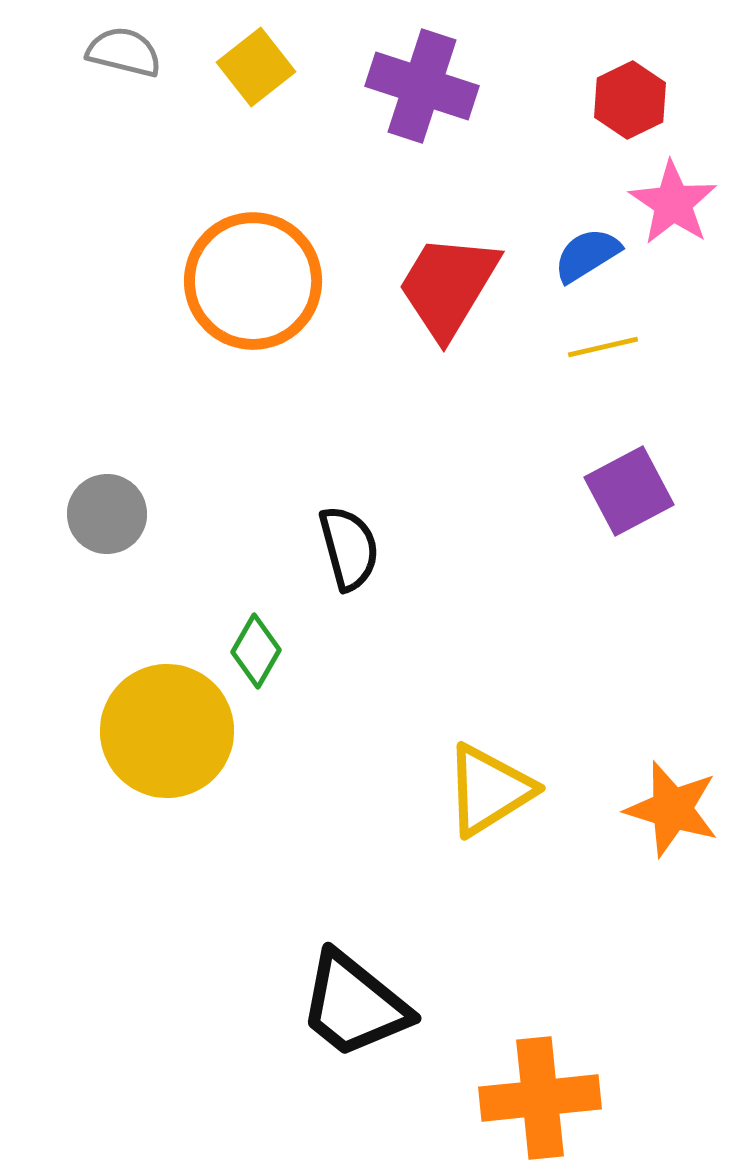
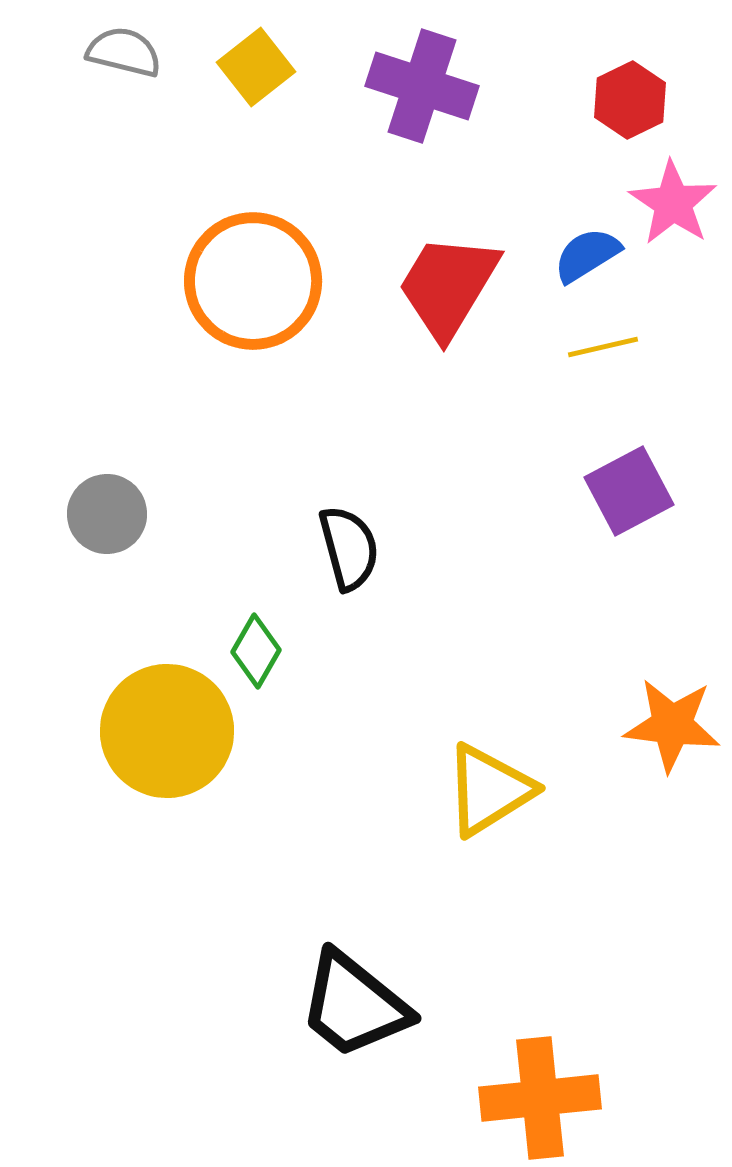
orange star: moved 84 px up; rotated 10 degrees counterclockwise
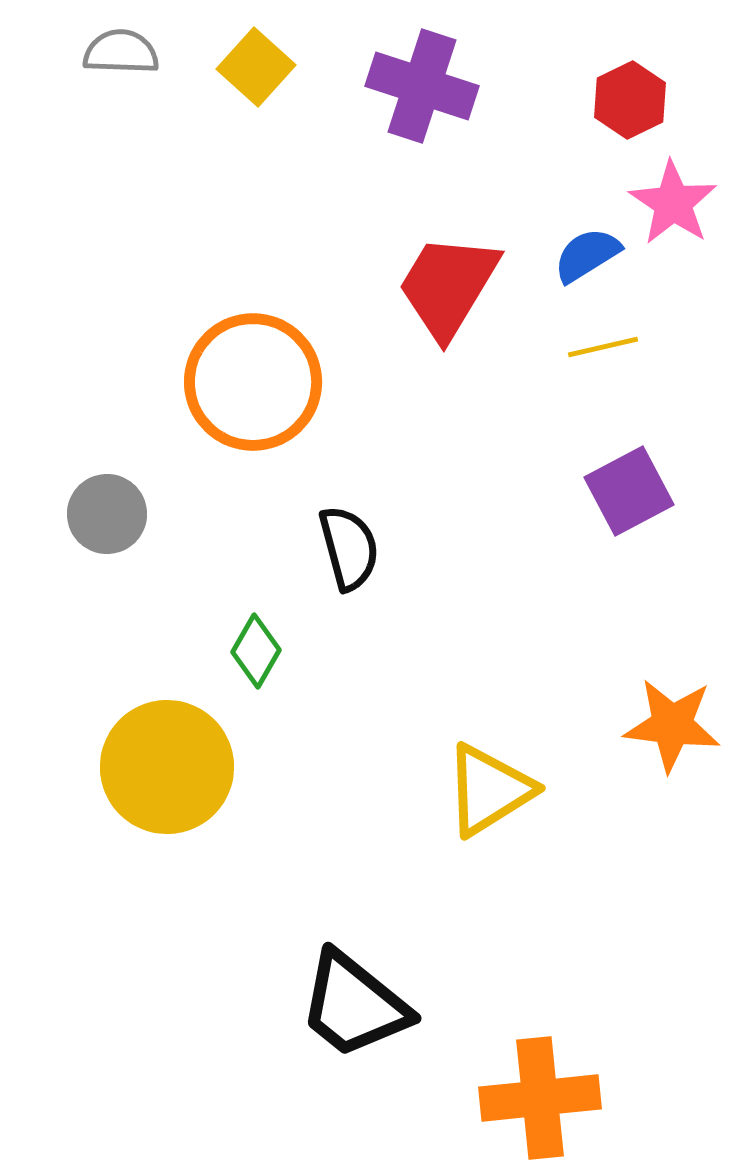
gray semicircle: moved 3 px left; rotated 12 degrees counterclockwise
yellow square: rotated 10 degrees counterclockwise
orange circle: moved 101 px down
yellow circle: moved 36 px down
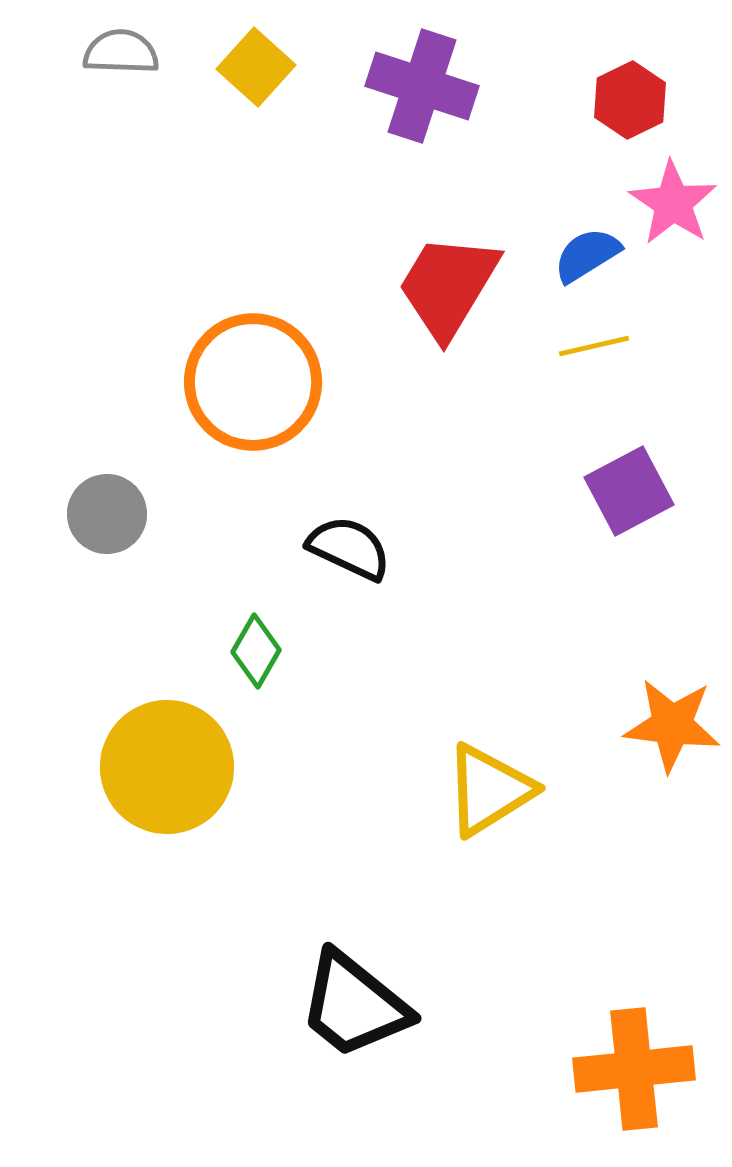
yellow line: moved 9 px left, 1 px up
black semicircle: rotated 50 degrees counterclockwise
orange cross: moved 94 px right, 29 px up
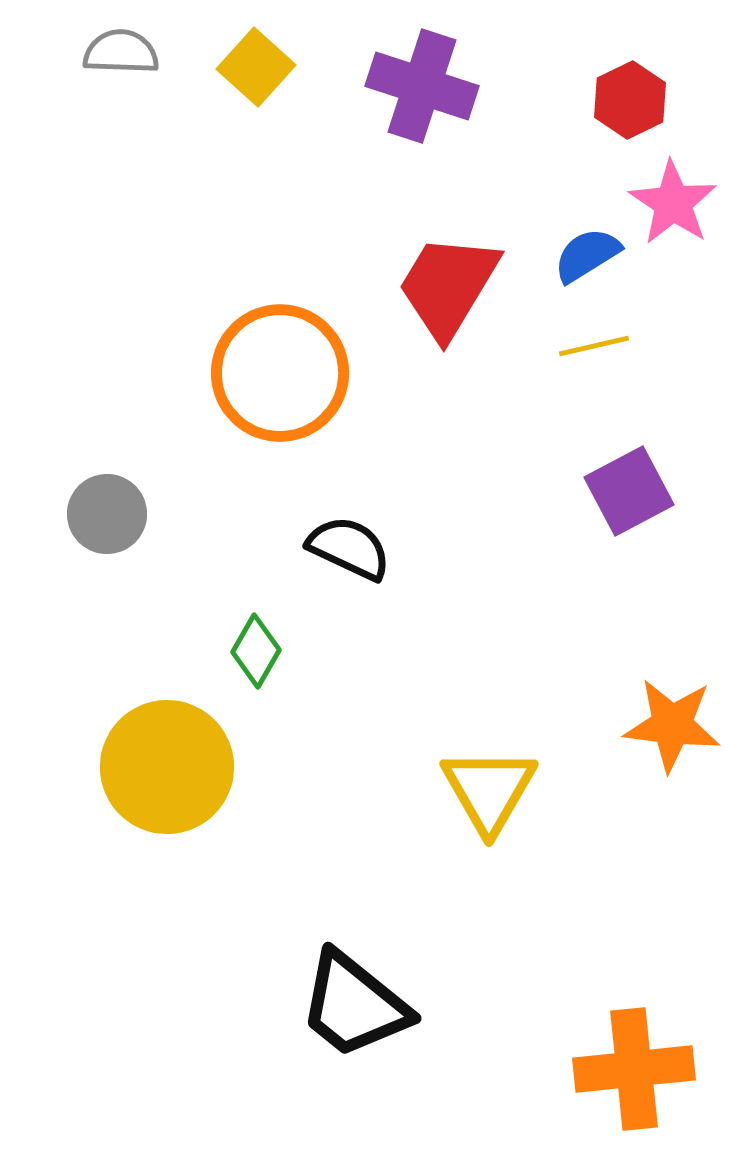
orange circle: moved 27 px right, 9 px up
yellow triangle: rotated 28 degrees counterclockwise
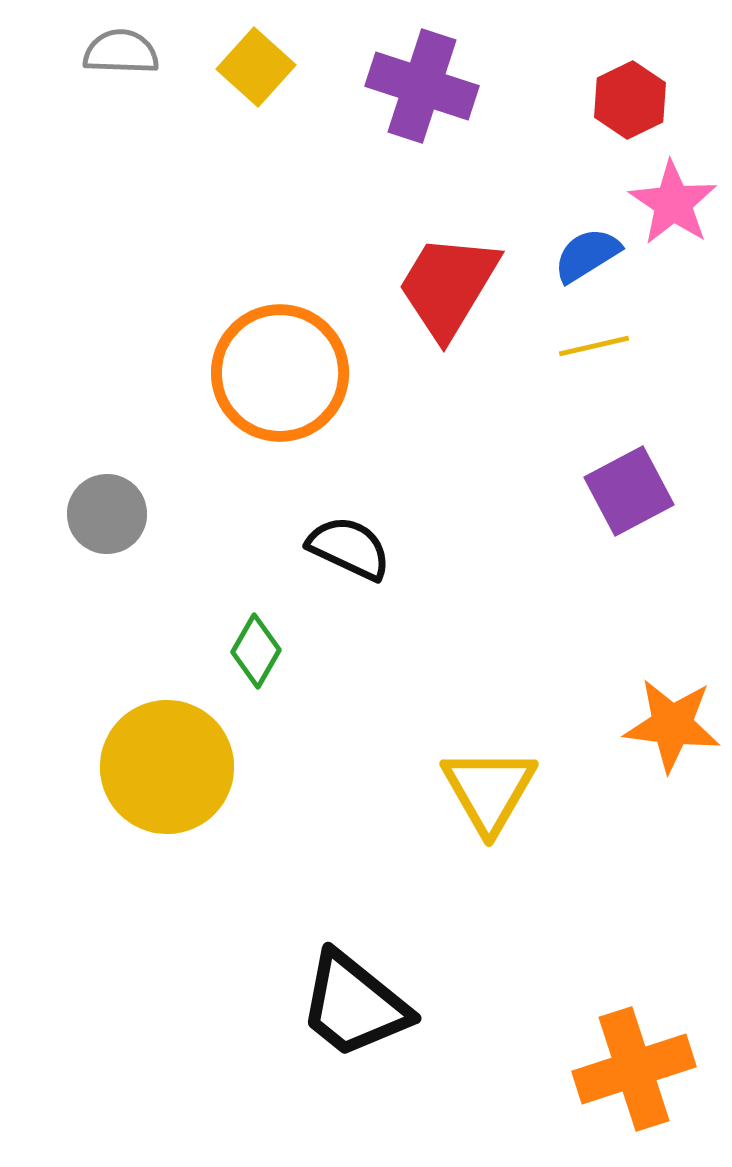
orange cross: rotated 12 degrees counterclockwise
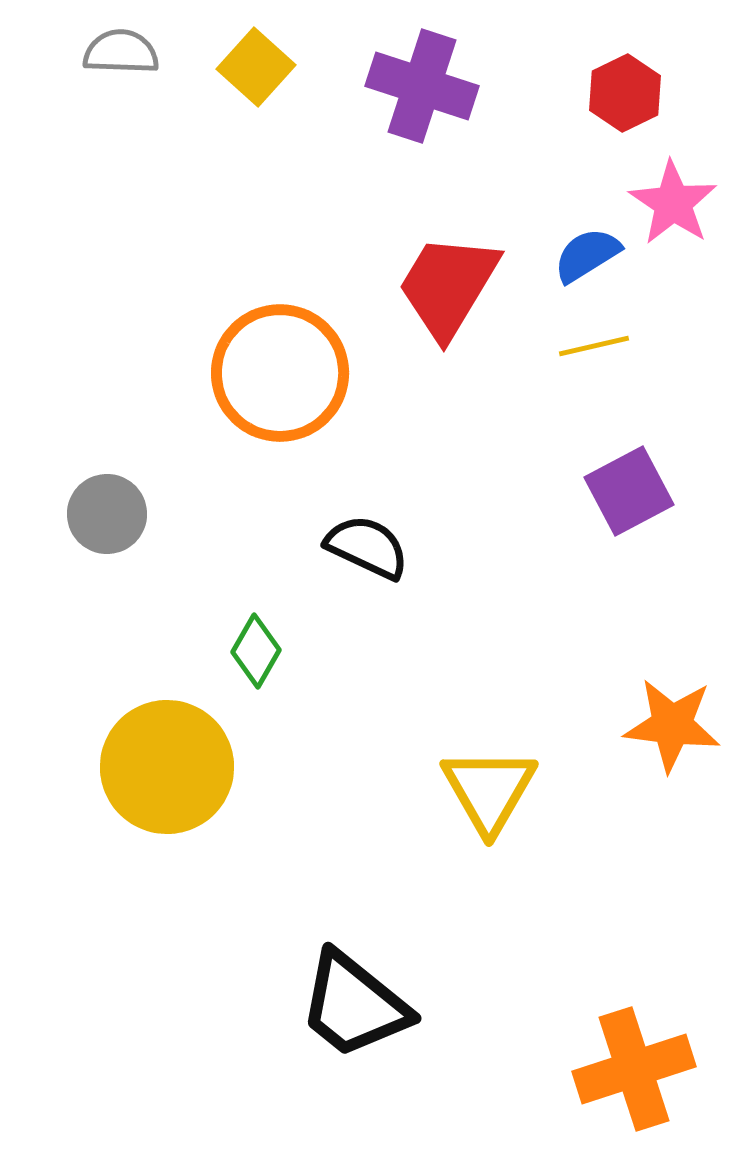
red hexagon: moved 5 px left, 7 px up
black semicircle: moved 18 px right, 1 px up
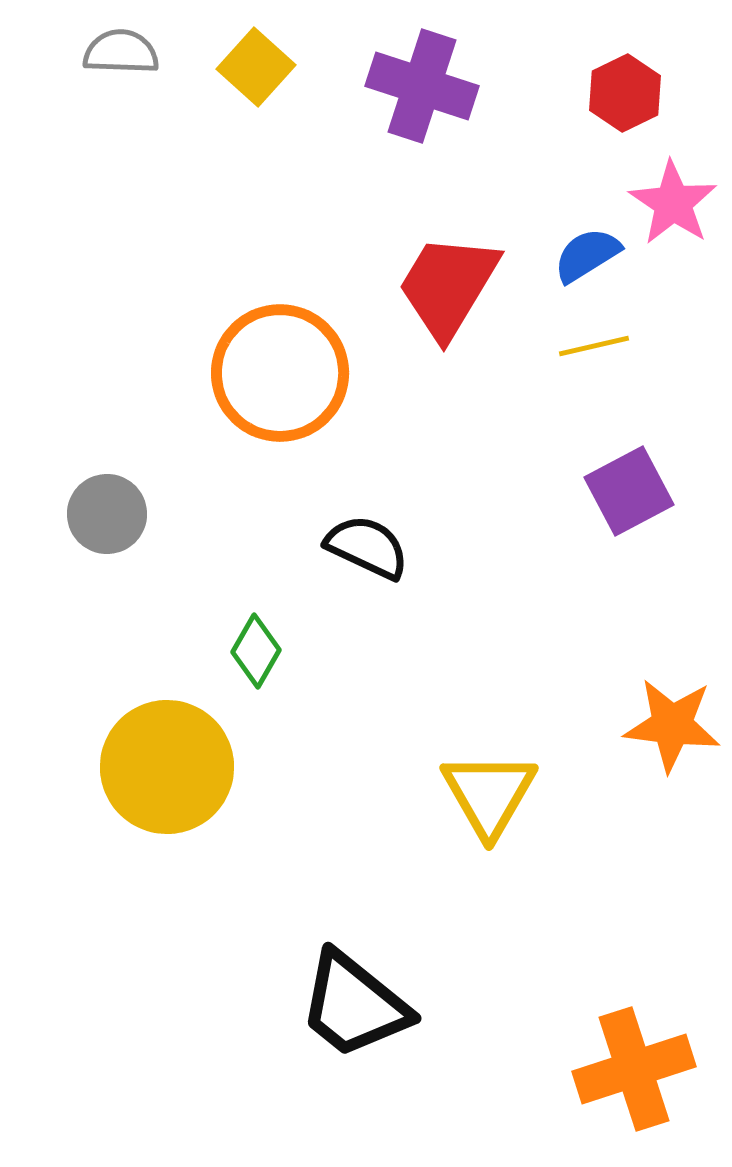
yellow triangle: moved 4 px down
